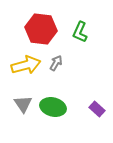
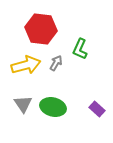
green L-shape: moved 17 px down
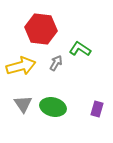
green L-shape: rotated 100 degrees clockwise
yellow arrow: moved 5 px left, 1 px down
purple rectangle: rotated 63 degrees clockwise
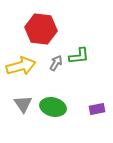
green L-shape: moved 1 px left, 7 px down; rotated 140 degrees clockwise
purple rectangle: rotated 63 degrees clockwise
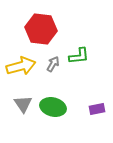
gray arrow: moved 3 px left, 1 px down
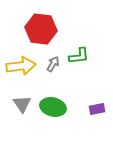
yellow arrow: rotated 8 degrees clockwise
gray triangle: moved 1 px left
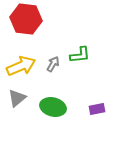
red hexagon: moved 15 px left, 10 px up
green L-shape: moved 1 px right, 1 px up
yellow arrow: rotated 16 degrees counterclockwise
gray triangle: moved 5 px left, 6 px up; rotated 24 degrees clockwise
